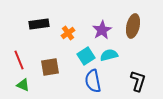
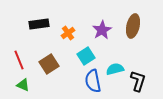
cyan semicircle: moved 6 px right, 14 px down
brown square: moved 1 px left, 3 px up; rotated 24 degrees counterclockwise
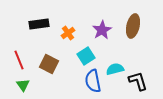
brown square: rotated 30 degrees counterclockwise
black L-shape: rotated 35 degrees counterclockwise
green triangle: rotated 32 degrees clockwise
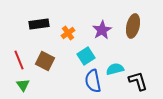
brown square: moved 4 px left, 3 px up
